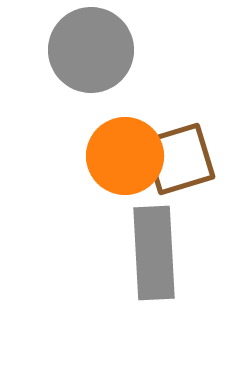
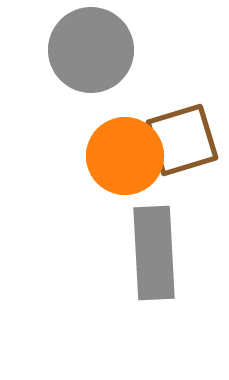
brown square: moved 3 px right, 19 px up
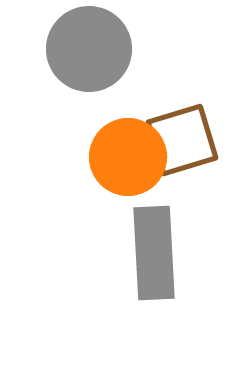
gray circle: moved 2 px left, 1 px up
orange circle: moved 3 px right, 1 px down
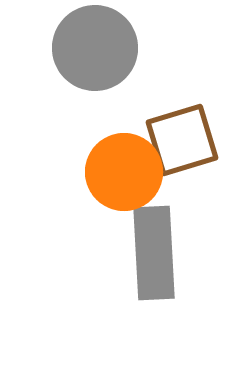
gray circle: moved 6 px right, 1 px up
orange circle: moved 4 px left, 15 px down
